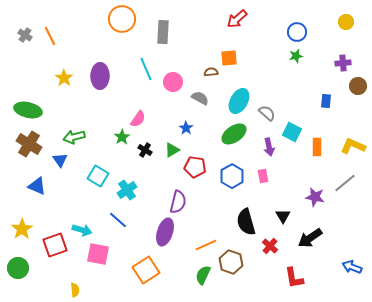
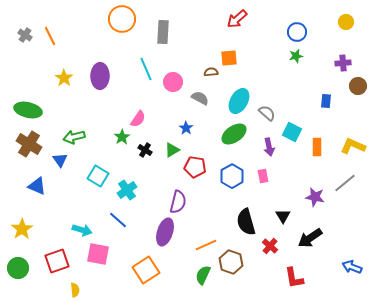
red square at (55, 245): moved 2 px right, 16 px down
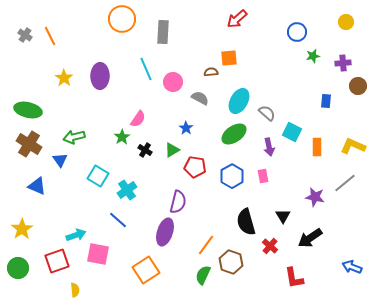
green star at (296, 56): moved 17 px right
cyan arrow at (82, 230): moved 6 px left, 5 px down; rotated 36 degrees counterclockwise
orange line at (206, 245): rotated 30 degrees counterclockwise
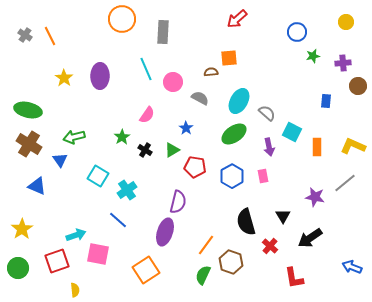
pink semicircle at (138, 119): moved 9 px right, 4 px up
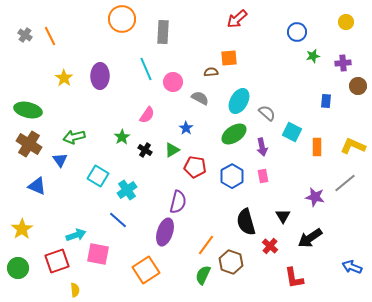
purple arrow at (269, 147): moved 7 px left
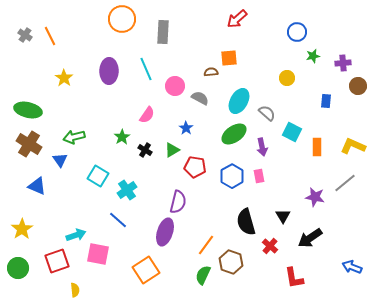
yellow circle at (346, 22): moved 59 px left, 56 px down
purple ellipse at (100, 76): moved 9 px right, 5 px up
pink circle at (173, 82): moved 2 px right, 4 px down
pink rectangle at (263, 176): moved 4 px left
